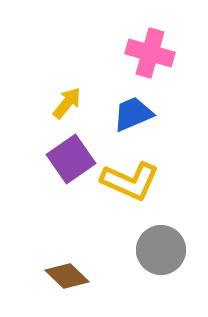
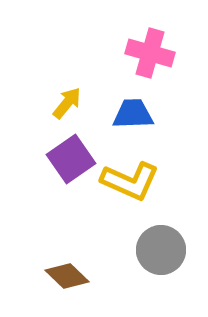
blue trapezoid: rotated 21 degrees clockwise
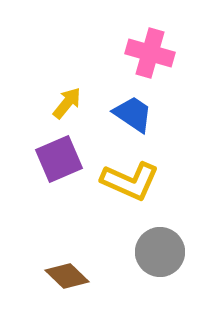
blue trapezoid: rotated 36 degrees clockwise
purple square: moved 12 px left; rotated 12 degrees clockwise
gray circle: moved 1 px left, 2 px down
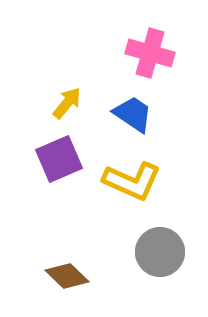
yellow L-shape: moved 2 px right
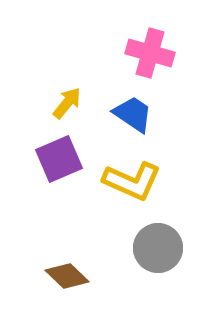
gray circle: moved 2 px left, 4 px up
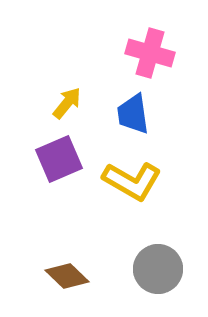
blue trapezoid: rotated 132 degrees counterclockwise
yellow L-shape: rotated 6 degrees clockwise
gray circle: moved 21 px down
